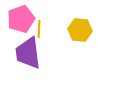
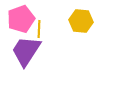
yellow hexagon: moved 1 px right, 9 px up
purple trapezoid: moved 2 px left, 2 px up; rotated 40 degrees clockwise
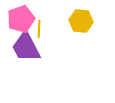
purple trapezoid: moved 4 px up; rotated 60 degrees counterclockwise
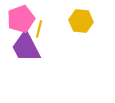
yellow line: rotated 12 degrees clockwise
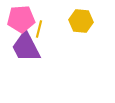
pink pentagon: rotated 16 degrees clockwise
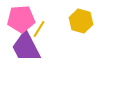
yellow hexagon: rotated 10 degrees clockwise
yellow line: rotated 18 degrees clockwise
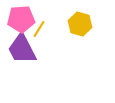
yellow hexagon: moved 1 px left, 3 px down
purple trapezoid: moved 4 px left, 2 px down
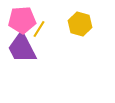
pink pentagon: moved 1 px right, 1 px down
purple trapezoid: moved 1 px up
